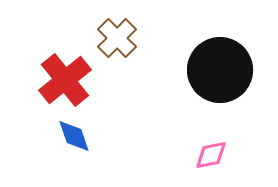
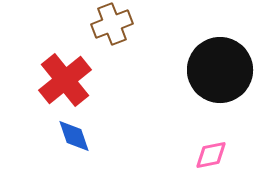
brown cross: moved 5 px left, 14 px up; rotated 24 degrees clockwise
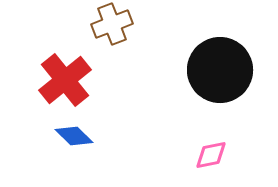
blue diamond: rotated 27 degrees counterclockwise
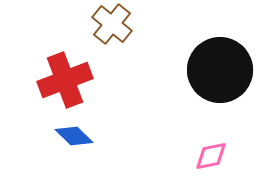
brown cross: rotated 30 degrees counterclockwise
red cross: rotated 18 degrees clockwise
pink diamond: moved 1 px down
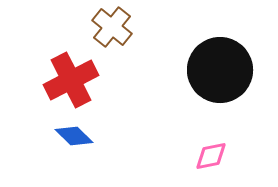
brown cross: moved 3 px down
red cross: moved 6 px right; rotated 6 degrees counterclockwise
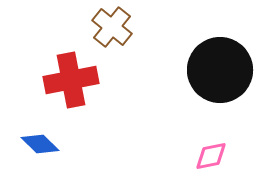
red cross: rotated 16 degrees clockwise
blue diamond: moved 34 px left, 8 px down
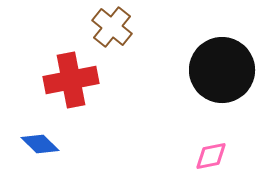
black circle: moved 2 px right
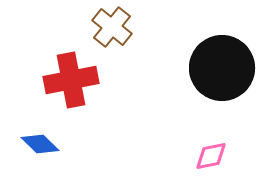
black circle: moved 2 px up
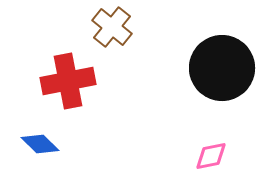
red cross: moved 3 px left, 1 px down
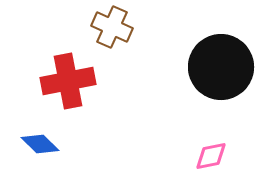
brown cross: rotated 15 degrees counterclockwise
black circle: moved 1 px left, 1 px up
